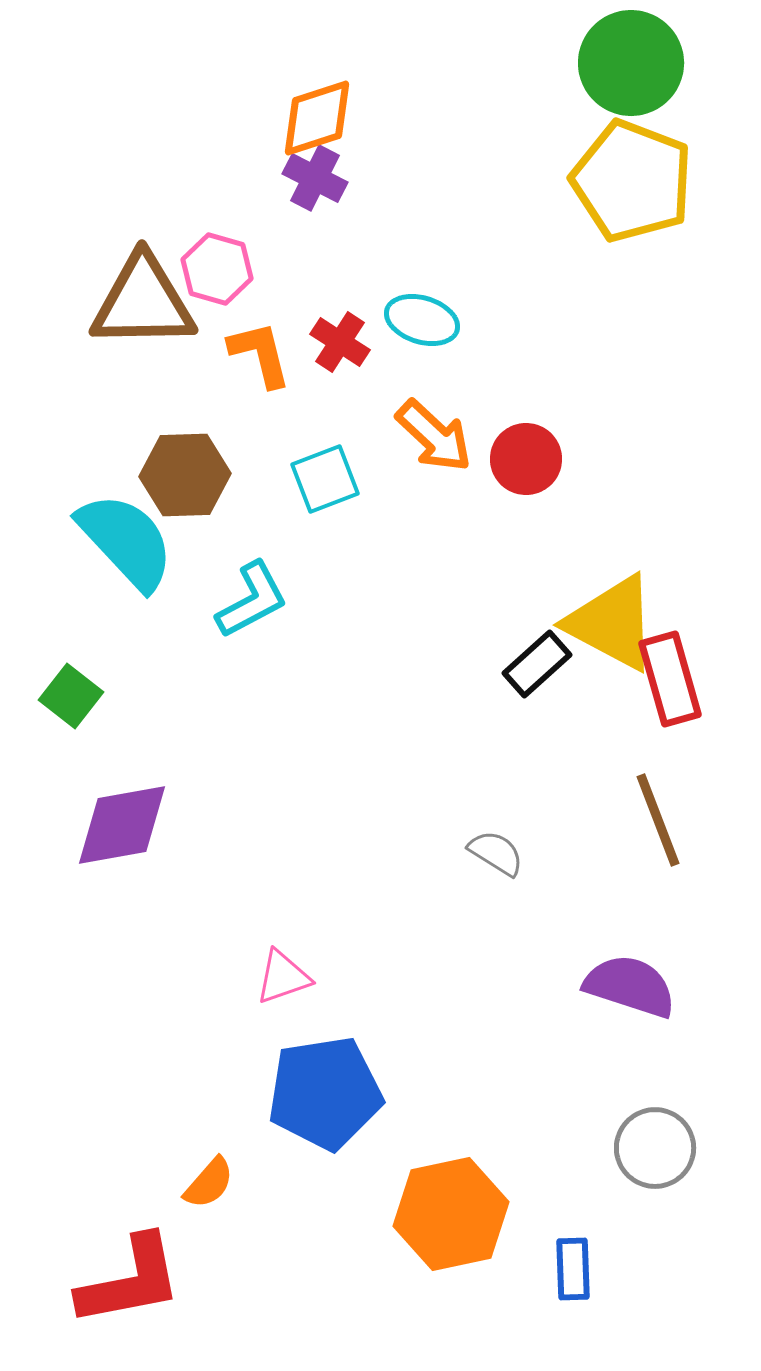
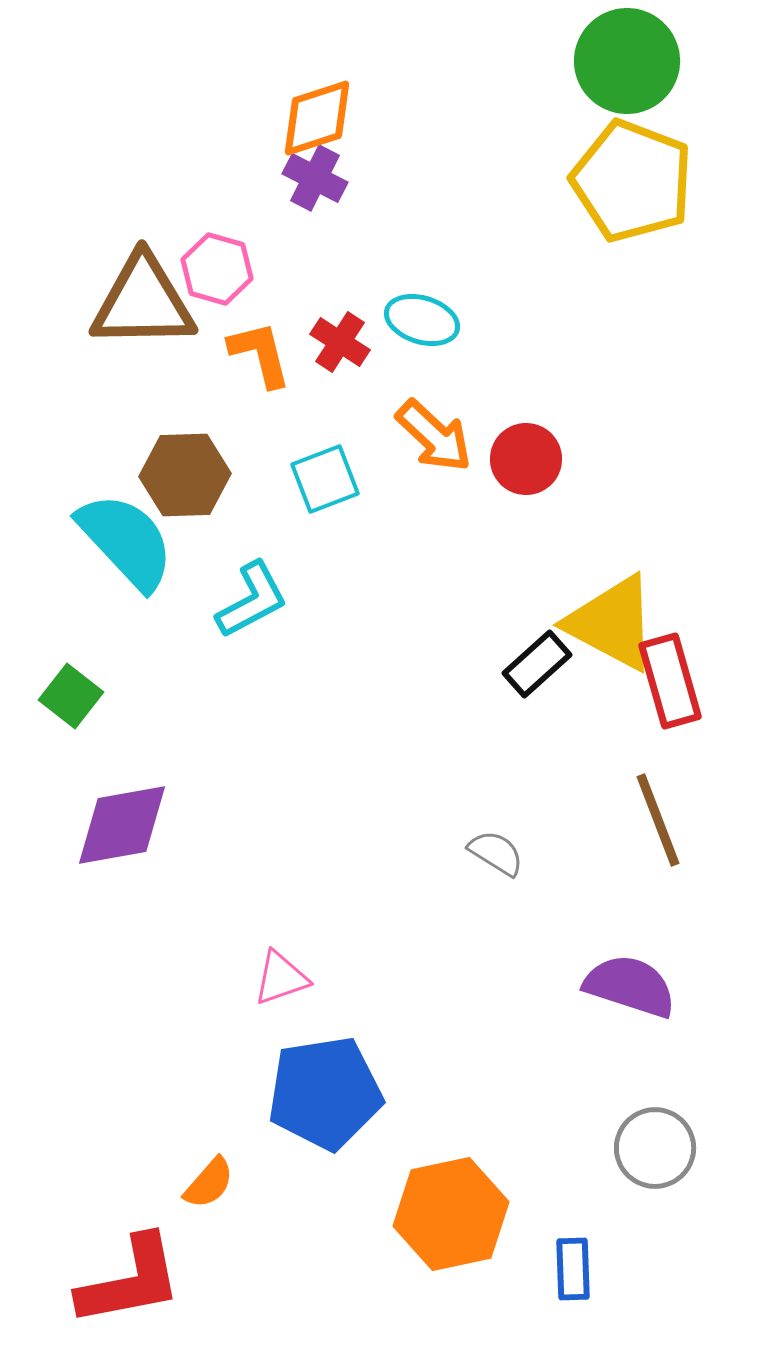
green circle: moved 4 px left, 2 px up
red rectangle: moved 2 px down
pink triangle: moved 2 px left, 1 px down
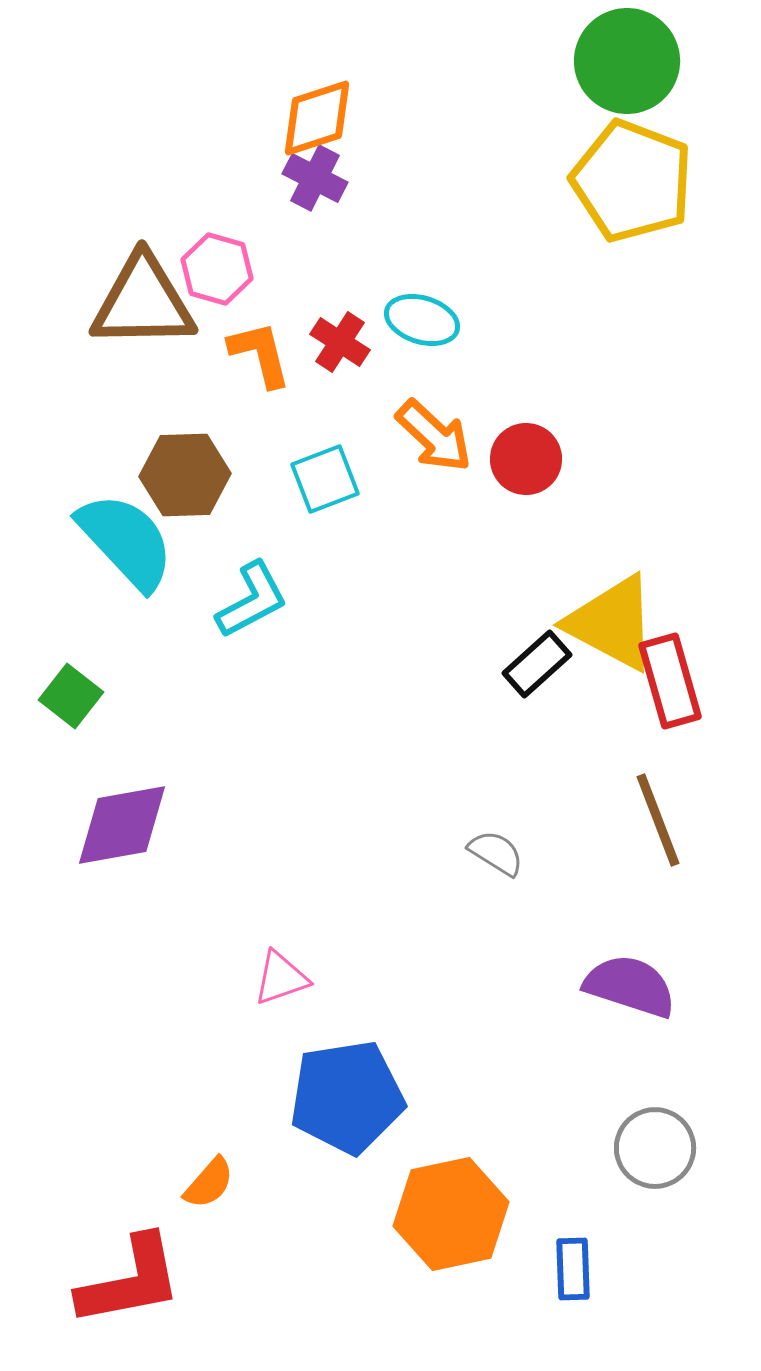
blue pentagon: moved 22 px right, 4 px down
